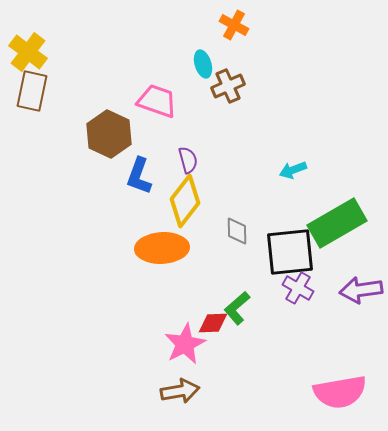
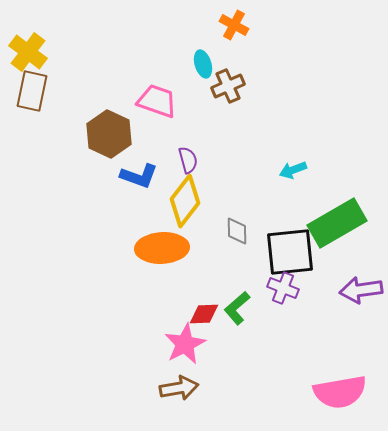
blue L-shape: rotated 90 degrees counterclockwise
purple cross: moved 15 px left; rotated 8 degrees counterclockwise
red diamond: moved 9 px left, 9 px up
brown arrow: moved 1 px left, 3 px up
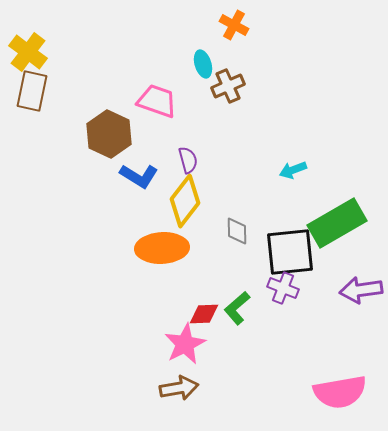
blue L-shape: rotated 12 degrees clockwise
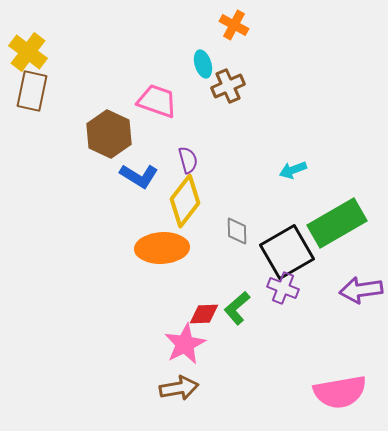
black square: moved 3 px left; rotated 24 degrees counterclockwise
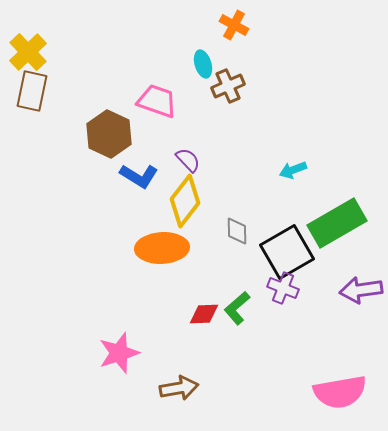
yellow cross: rotated 9 degrees clockwise
purple semicircle: rotated 28 degrees counterclockwise
pink star: moved 66 px left, 9 px down; rotated 9 degrees clockwise
